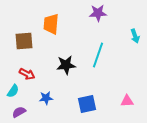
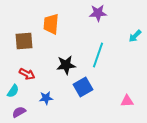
cyan arrow: rotated 64 degrees clockwise
blue square: moved 4 px left, 17 px up; rotated 18 degrees counterclockwise
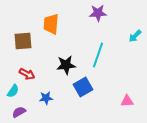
brown square: moved 1 px left
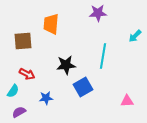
cyan line: moved 5 px right, 1 px down; rotated 10 degrees counterclockwise
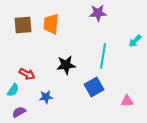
cyan arrow: moved 5 px down
brown square: moved 16 px up
blue square: moved 11 px right
cyan semicircle: moved 1 px up
blue star: moved 1 px up
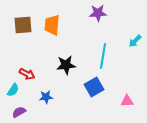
orange trapezoid: moved 1 px right, 1 px down
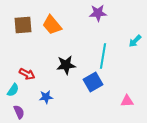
orange trapezoid: rotated 45 degrees counterclockwise
blue square: moved 1 px left, 5 px up
purple semicircle: rotated 96 degrees clockwise
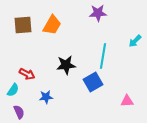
orange trapezoid: rotated 110 degrees counterclockwise
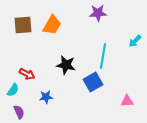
black star: rotated 18 degrees clockwise
